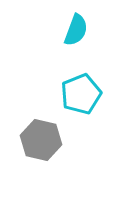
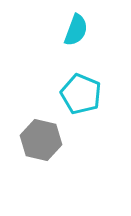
cyan pentagon: rotated 27 degrees counterclockwise
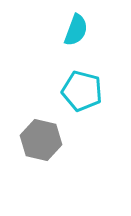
cyan pentagon: moved 1 px right, 3 px up; rotated 9 degrees counterclockwise
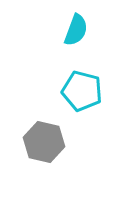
gray hexagon: moved 3 px right, 2 px down
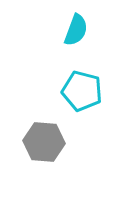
gray hexagon: rotated 9 degrees counterclockwise
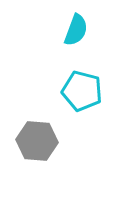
gray hexagon: moved 7 px left, 1 px up
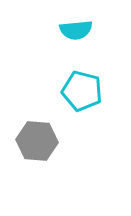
cyan semicircle: rotated 64 degrees clockwise
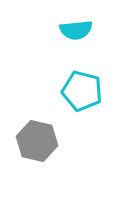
gray hexagon: rotated 9 degrees clockwise
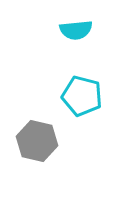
cyan pentagon: moved 5 px down
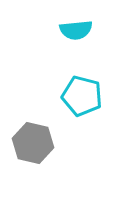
gray hexagon: moved 4 px left, 2 px down
